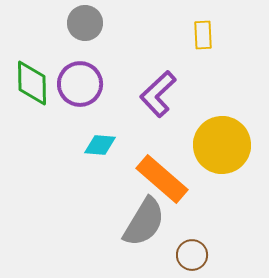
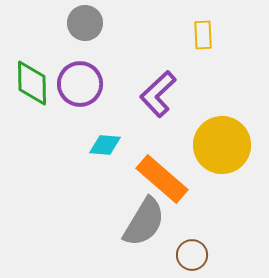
cyan diamond: moved 5 px right
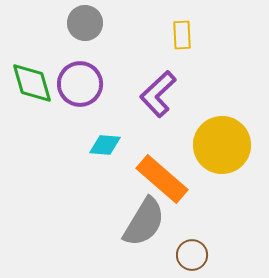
yellow rectangle: moved 21 px left
green diamond: rotated 15 degrees counterclockwise
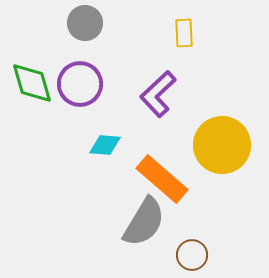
yellow rectangle: moved 2 px right, 2 px up
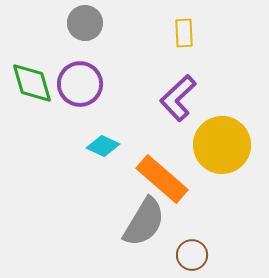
purple L-shape: moved 20 px right, 4 px down
cyan diamond: moved 2 px left, 1 px down; rotated 20 degrees clockwise
